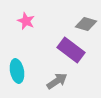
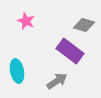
gray diamond: moved 2 px left, 1 px down
purple rectangle: moved 1 px left, 1 px down
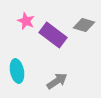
purple rectangle: moved 17 px left, 16 px up
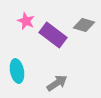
gray arrow: moved 2 px down
